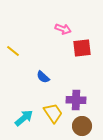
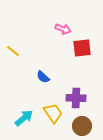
purple cross: moved 2 px up
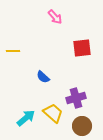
pink arrow: moved 8 px left, 12 px up; rotated 28 degrees clockwise
yellow line: rotated 40 degrees counterclockwise
purple cross: rotated 18 degrees counterclockwise
yellow trapezoid: rotated 15 degrees counterclockwise
cyan arrow: moved 2 px right
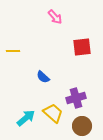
red square: moved 1 px up
